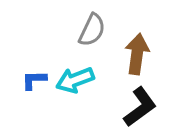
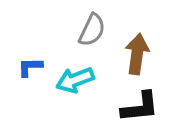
blue L-shape: moved 4 px left, 13 px up
black L-shape: rotated 30 degrees clockwise
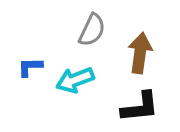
brown arrow: moved 3 px right, 1 px up
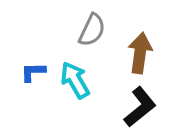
blue L-shape: moved 3 px right, 5 px down
cyan arrow: rotated 81 degrees clockwise
black L-shape: rotated 33 degrees counterclockwise
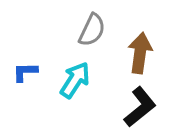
blue L-shape: moved 8 px left
cyan arrow: rotated 63 degrees clockwise
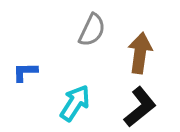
cyan arrow: moved 23 px down
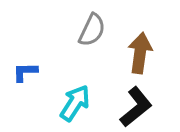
black L-shape: moved 4 px left
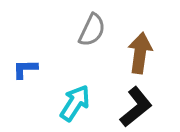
blue L-shape: moved 3 px up
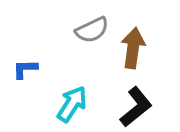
gray semicircle: rotated 40 degrees clockwise
brown arrow: moved 7 px left, 5 px up
cyan arrow: moved 3 px left, 1 px down
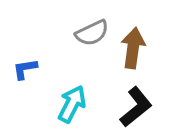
gray semicircle: moved 3 px down
blue L-shape: rotated 8 degrees counterclockwise
cyan arrow: rotated 6 degrees counterclockwise
